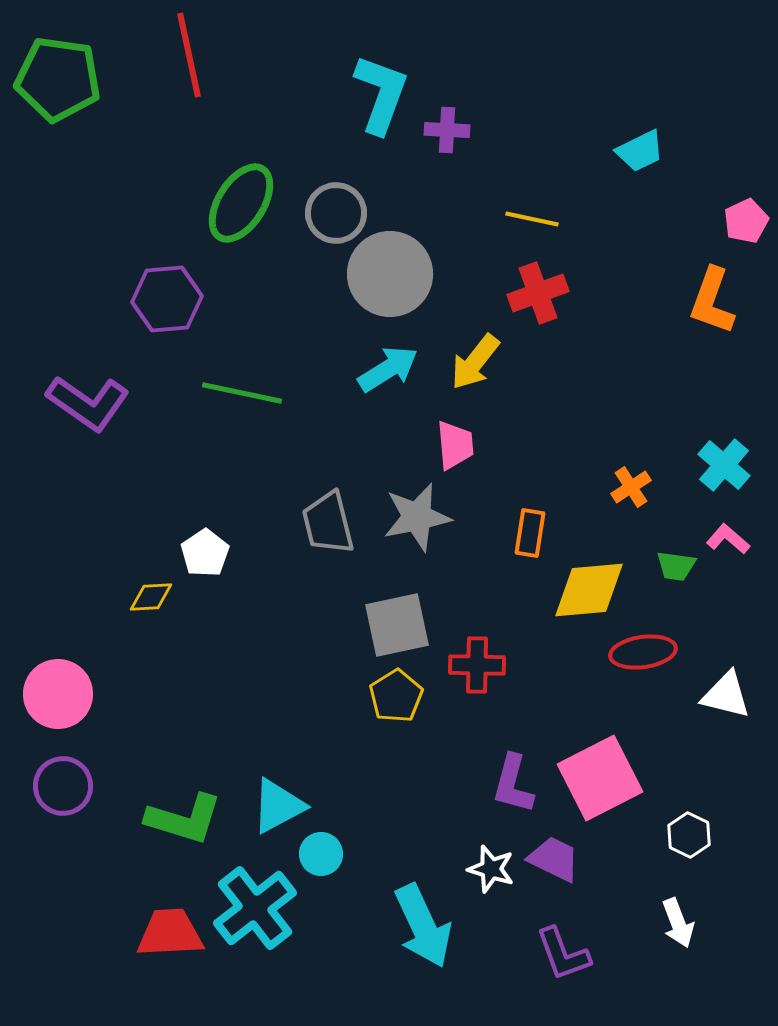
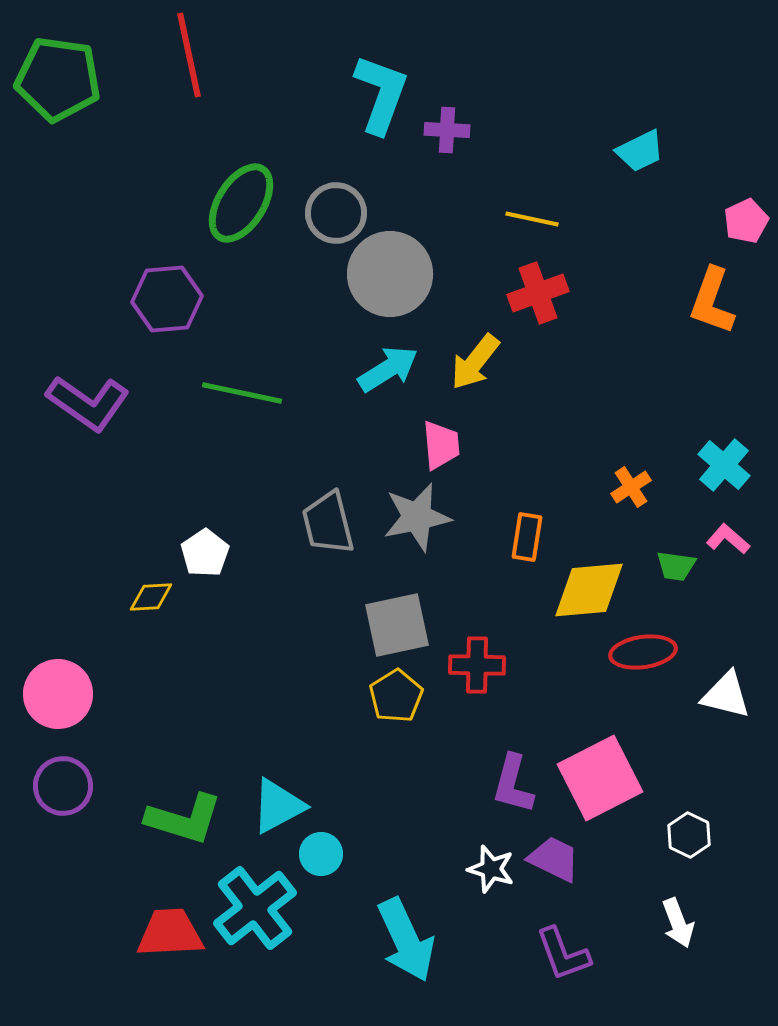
pink trapezoid at (455, 445): moved 14 px left
orange rectangle at (530, 533): moved 3 px left, 4 px down
cyan arrow at (423, 926): moved 17 px left, 14 px down
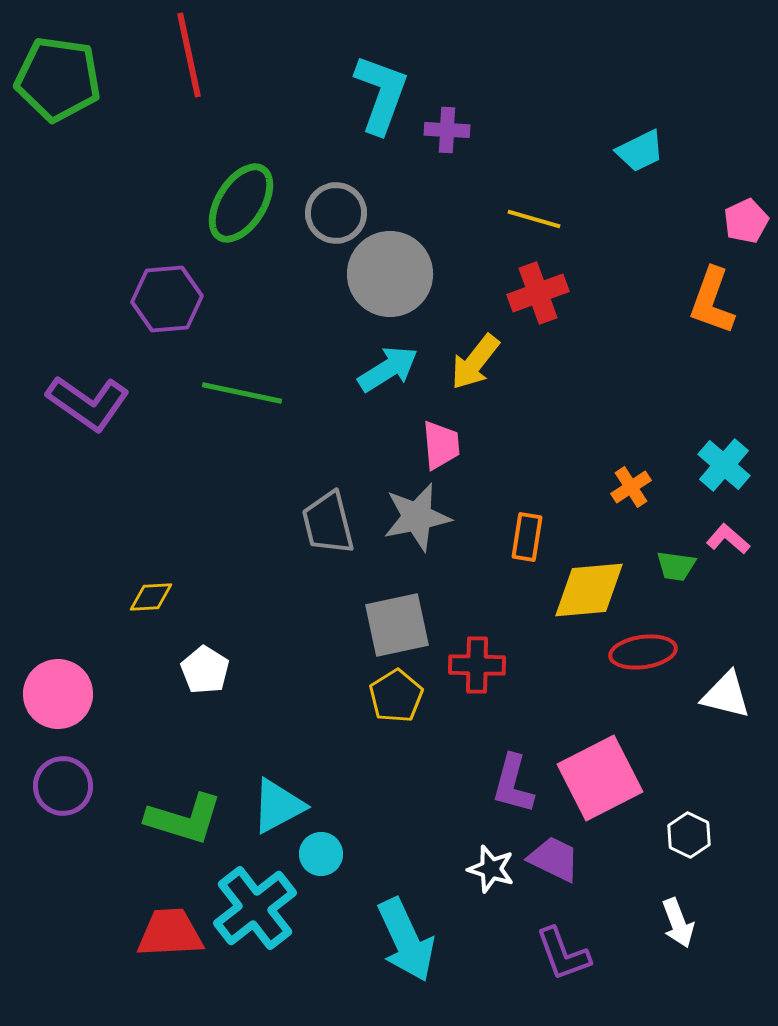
yellow line at (532, 219): moved 2 px right; rotated 4 degrees clockwise
white pentagon at (205, 553): moved 117 px down; rotated 6 degrees counterclockwise
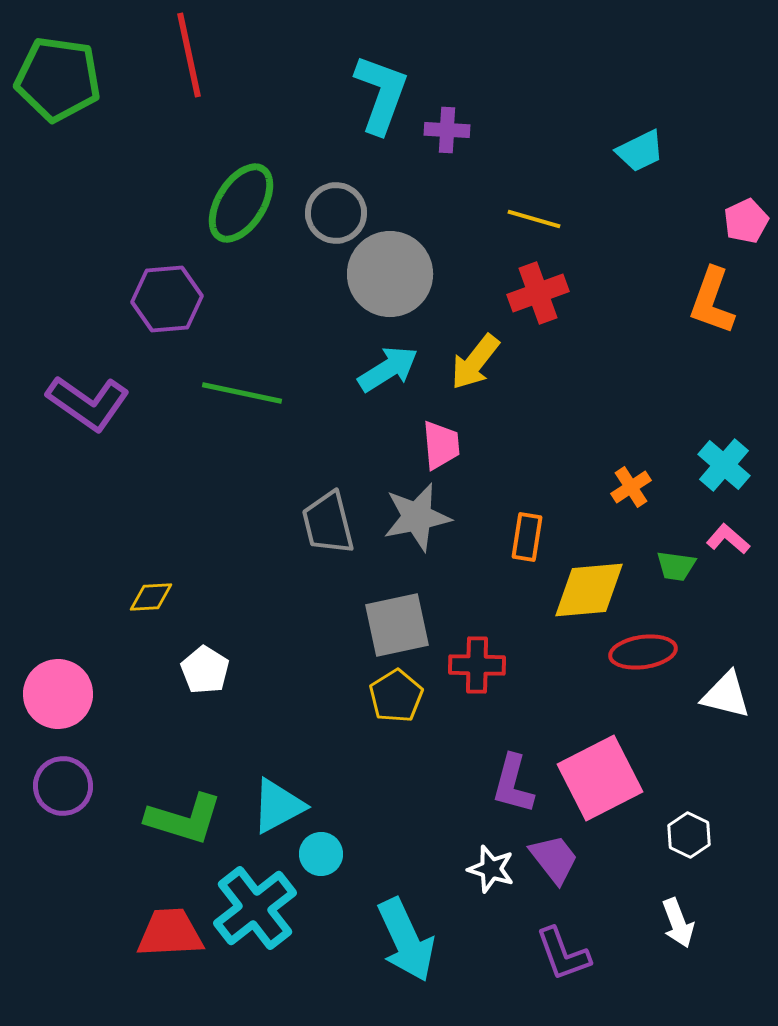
purple trapezoid at (554, 859): rotated 26 degrees clockwise
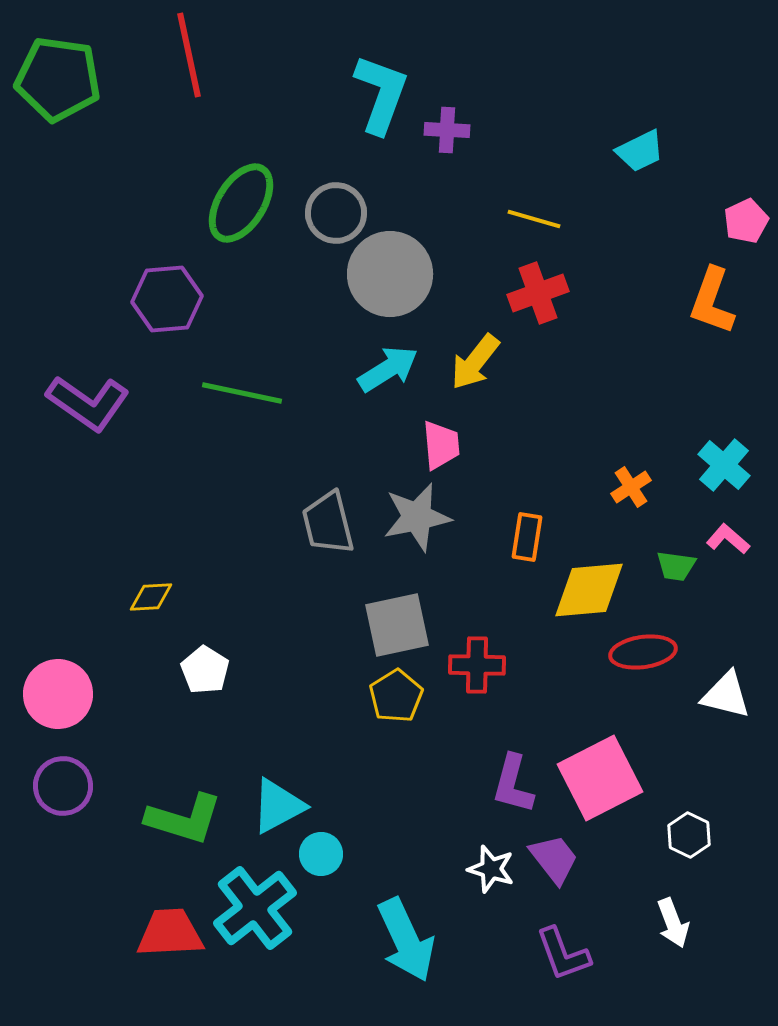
white arrow at (678, 923): moved 5 px left
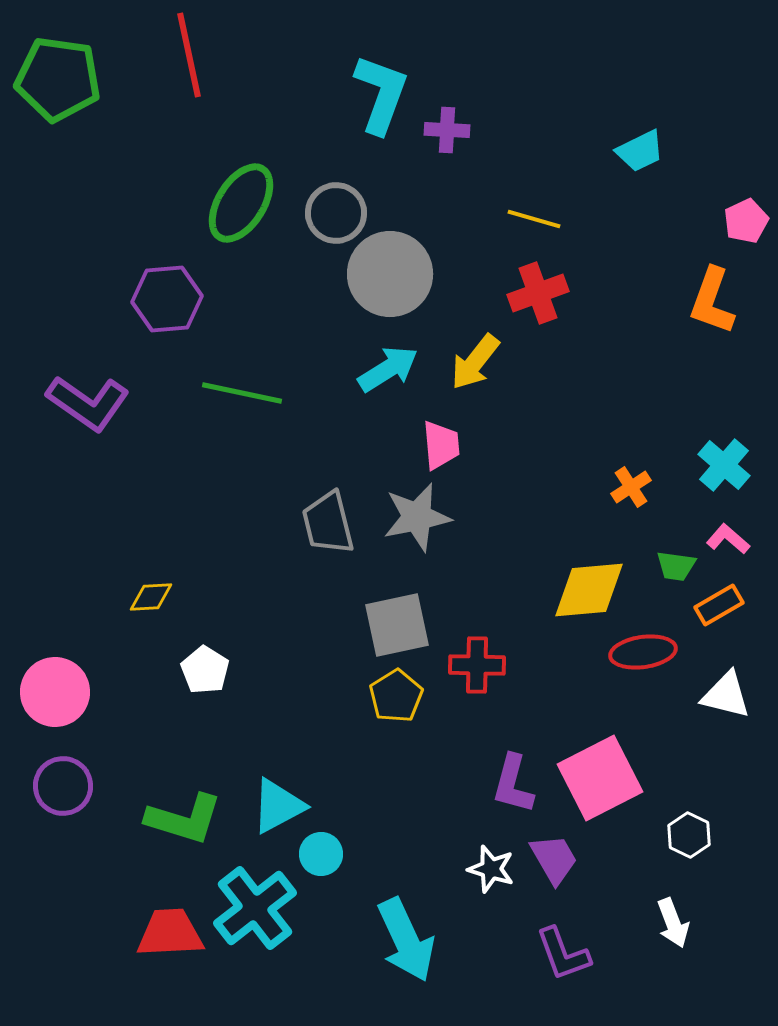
orange rectangle at (527, 537): moved 192 px right, 68 px down; rotated 51 degrees clockwise
pink circle at (58, 694): moved 3 px left, 2 px up
purple trapezoid at (554, 859): rotated 8 degrees clockwise
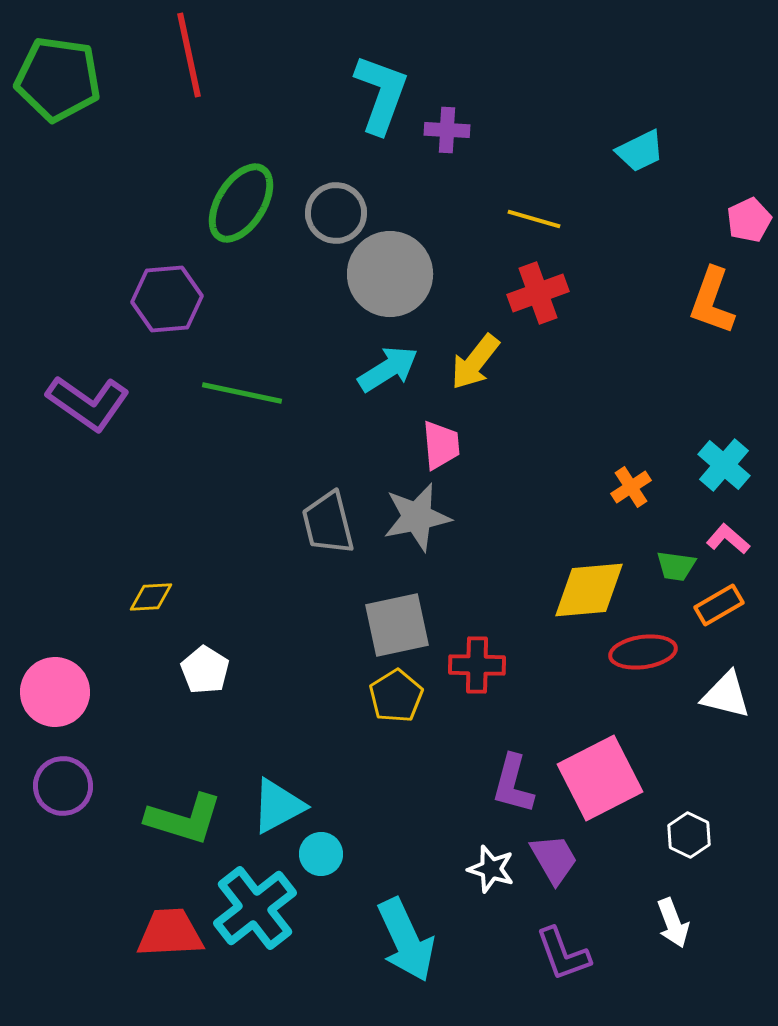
pink pentagon at (746, 221): moved 3 px right, 1 px up
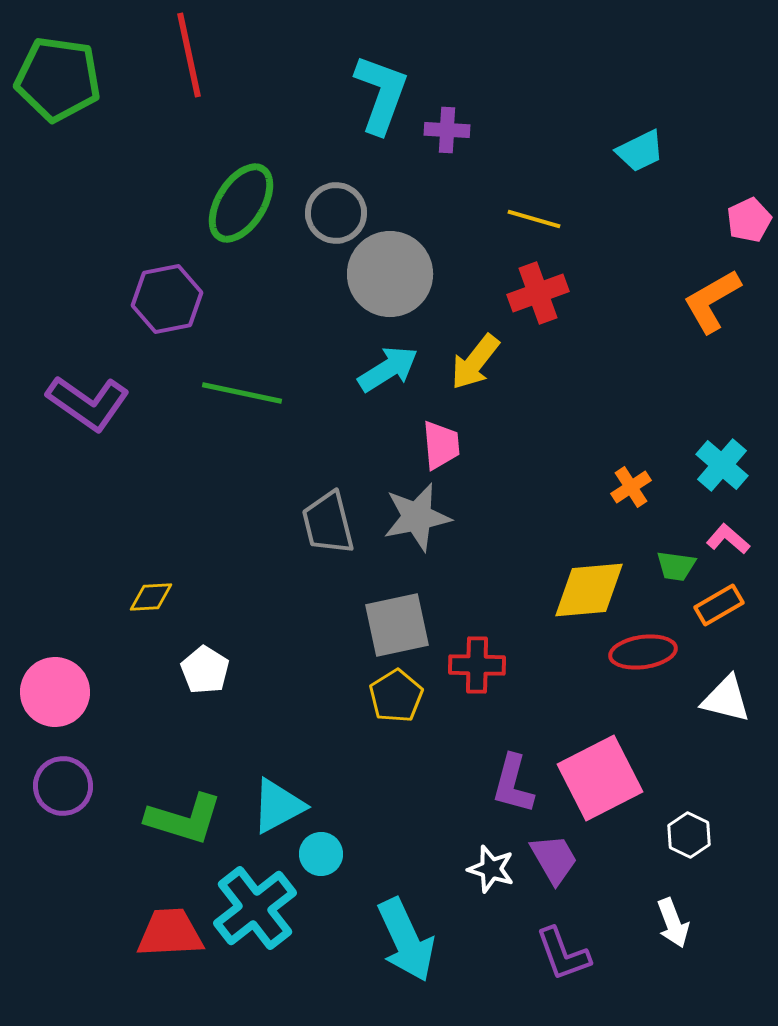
purple hexagon at (167, 299): rotated 6 degrees counterclockwise
orange L-shape at (712, 301): rotated 40 degrees clockwise
cyan cross at (724, 465): moved 2 px left
white triangle at (726, 695): moved 4 px down
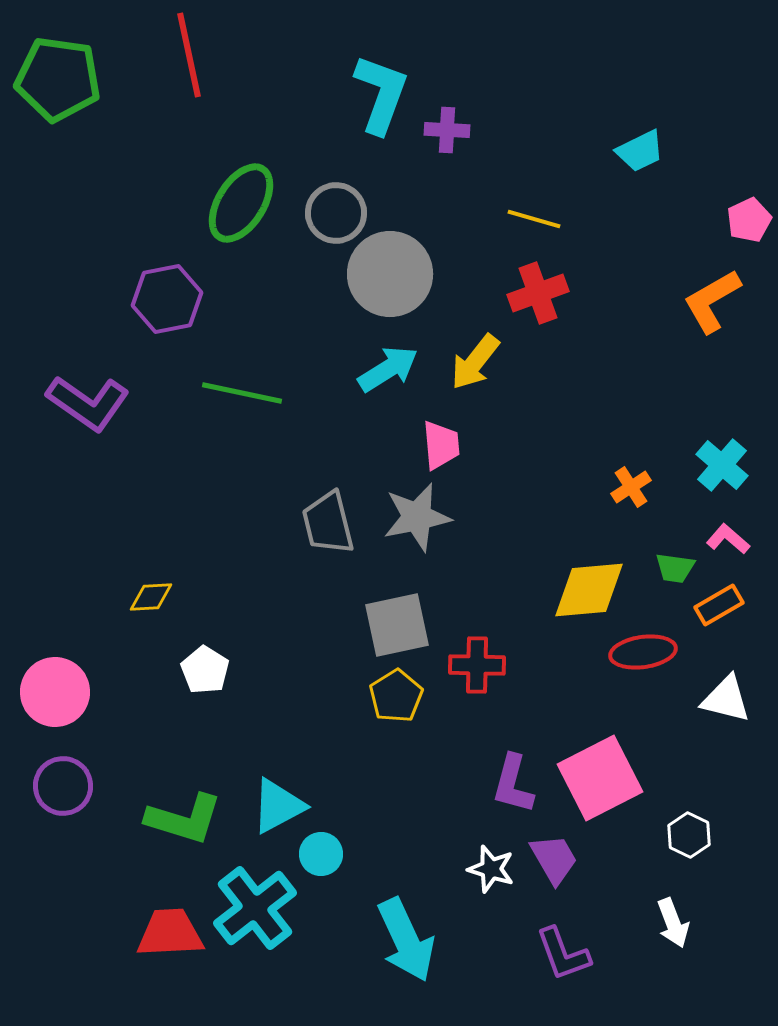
green trapezoid at (676, 566): moved 1 px left, 2 px down
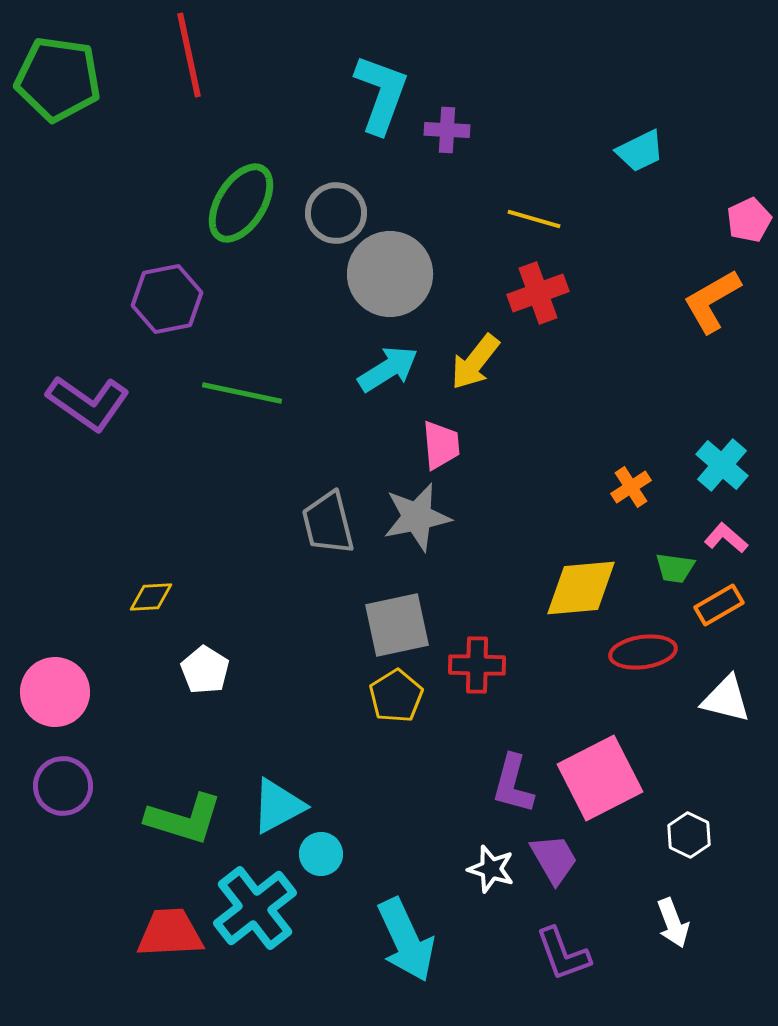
pink L-shape at (728, 539): moved 2 px left, 1 px up
yellow diamond at (589, 590): moved 8 px left, 2 px up
